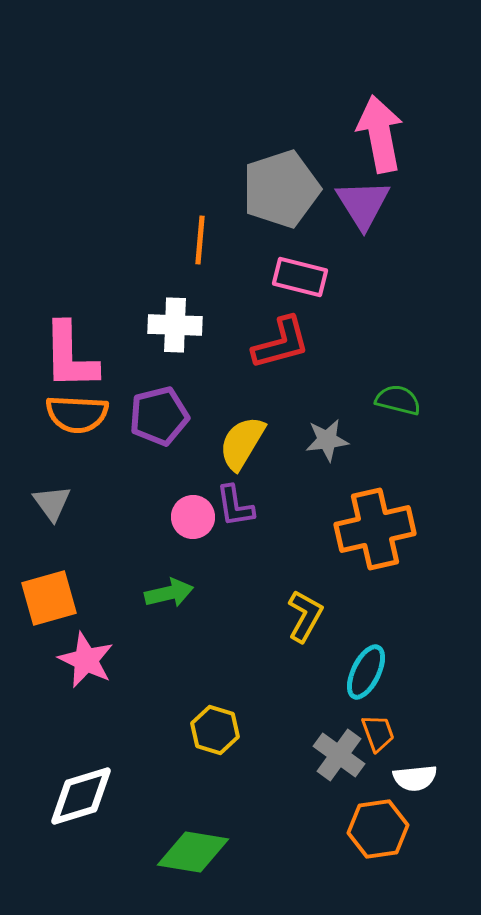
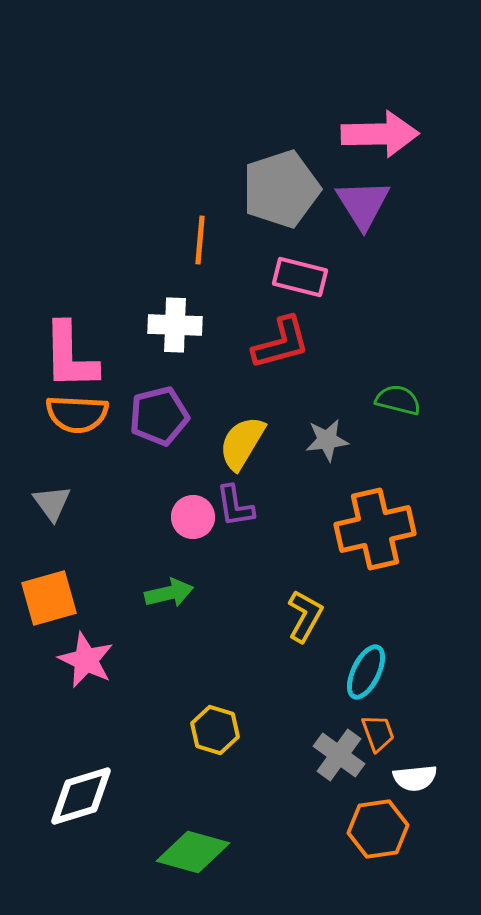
pink arrow: rotated 100 degrees clockwise
green diamond: rotated 6 degrees clockwise
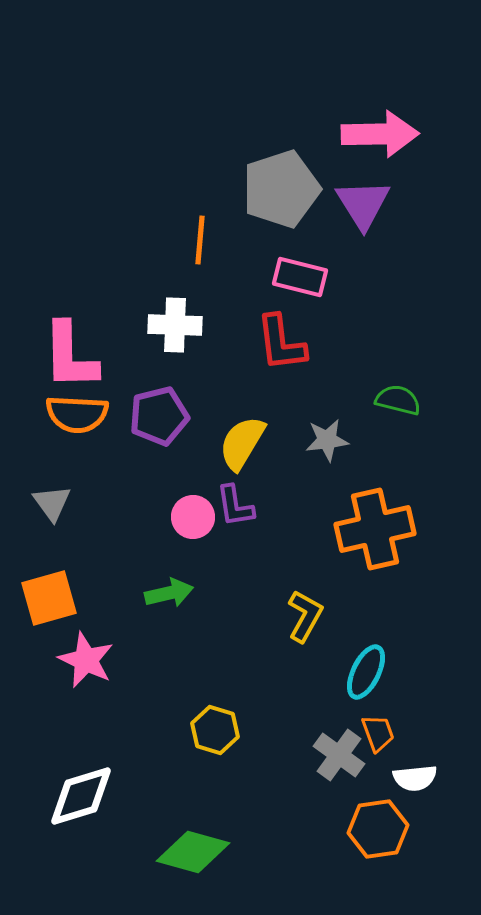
red L-shape: rotated 98 degrees clockwise
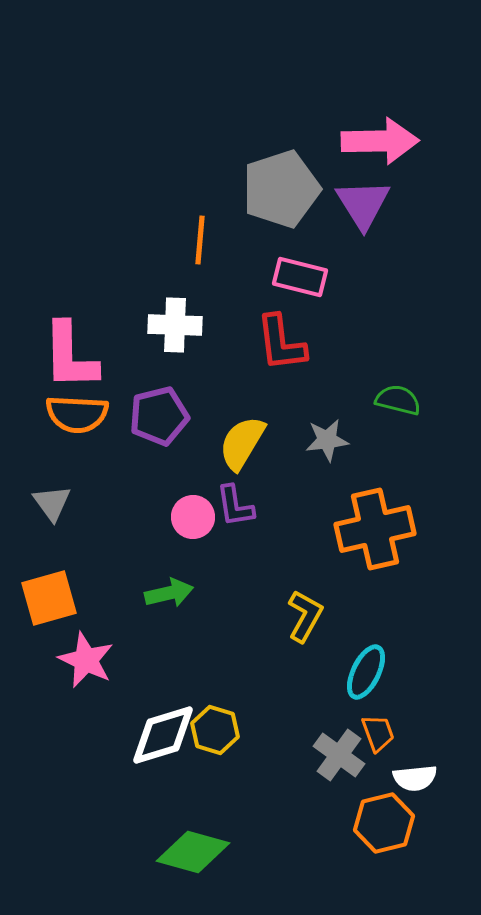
pink arrow: moved 7 px down
white diamond: moved 82 px right, 61 px up
orange hexagon: moved 6 px right, 6 px up; rotated 6 degrees counterclockwise
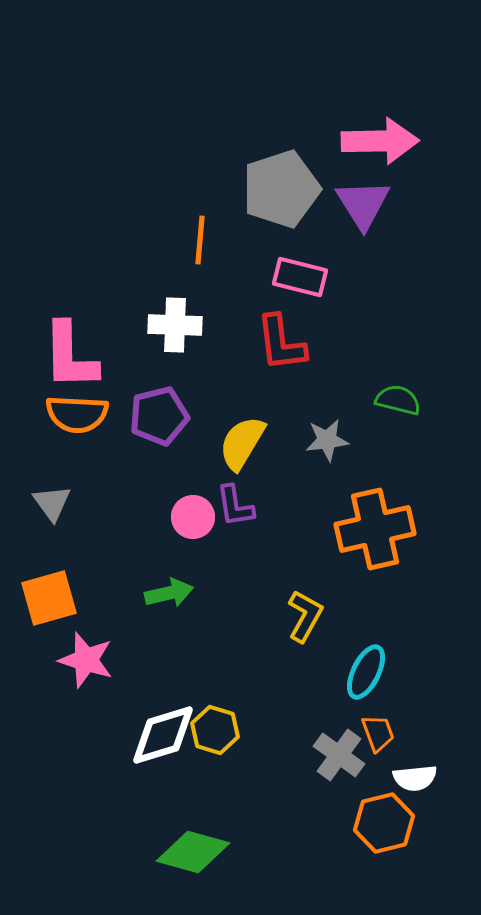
pink star: rotated 8 degrees counterclockwise
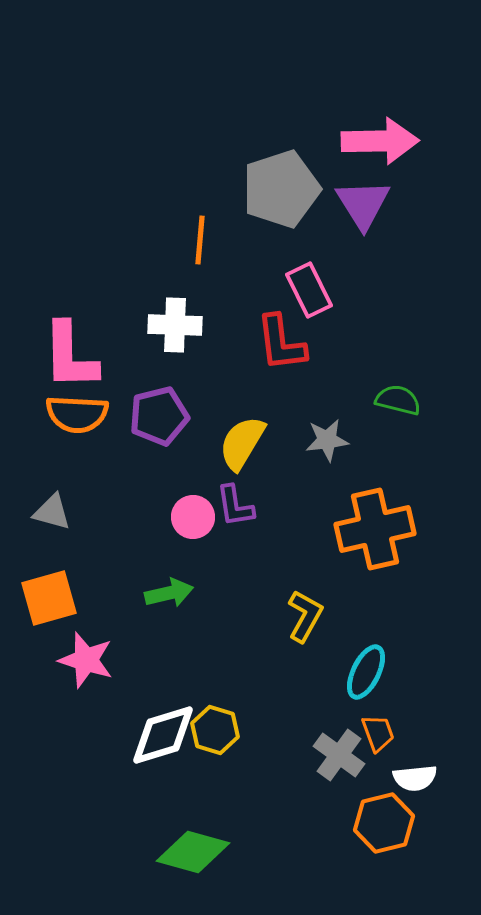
pink rectangle: moved 9 px right, 13 px down; rotated 50 degrees clockwise
gray triangle: moved 9 px down; rotated 39 degrees counterclockwise
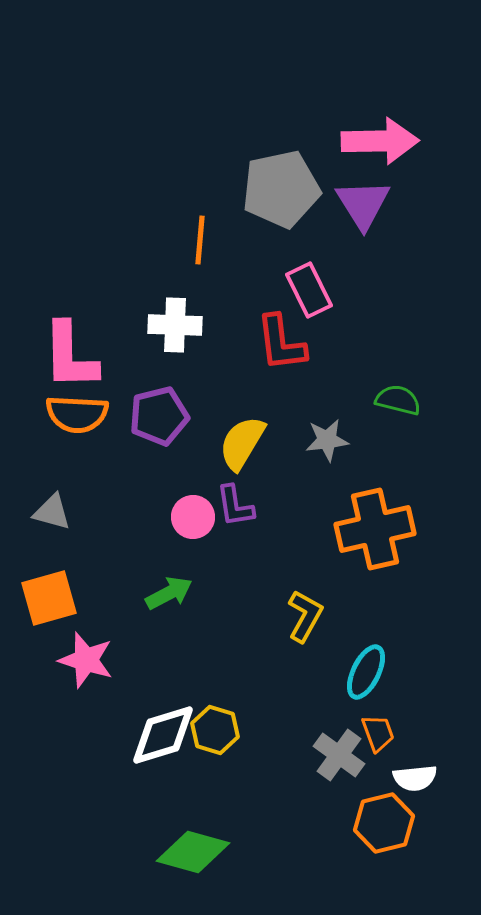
gray pentagon: rotated 6 degrees clockwise
green arrow: rotated 15 degrees counterclockwise
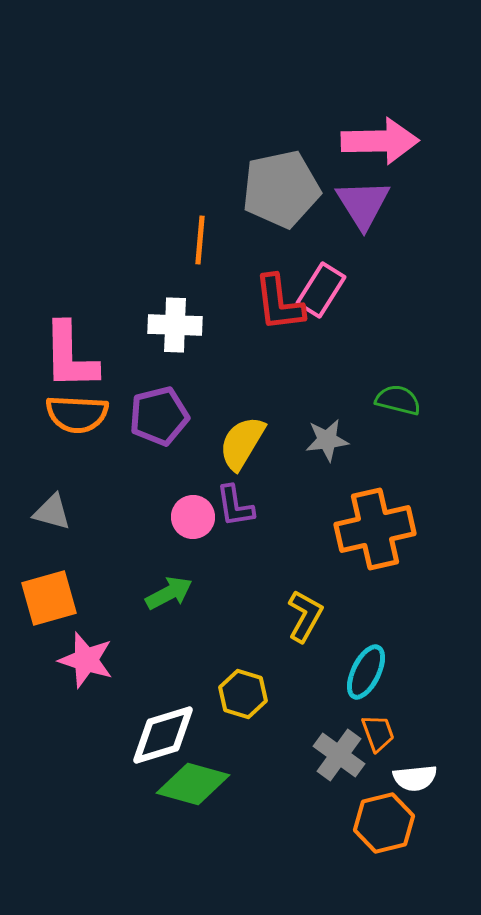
pink rectangle: moved 12 px right; rotated 58 degrees clockwise
red L-shape: moved 2 px left, 40 px up
yellow hexagon: moved 28 px right, 36 px up
green diamond: moved 68 px up
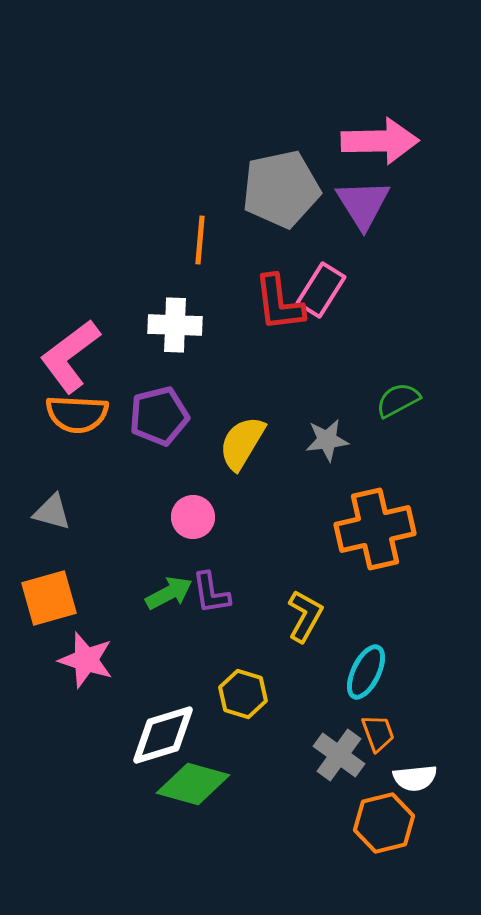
pink L-shape: rotated 54 degrees clockwise
green semicircle: rotated 42 degrees counterclockwise
purple L-shape: moved 24 px left, 87 px down
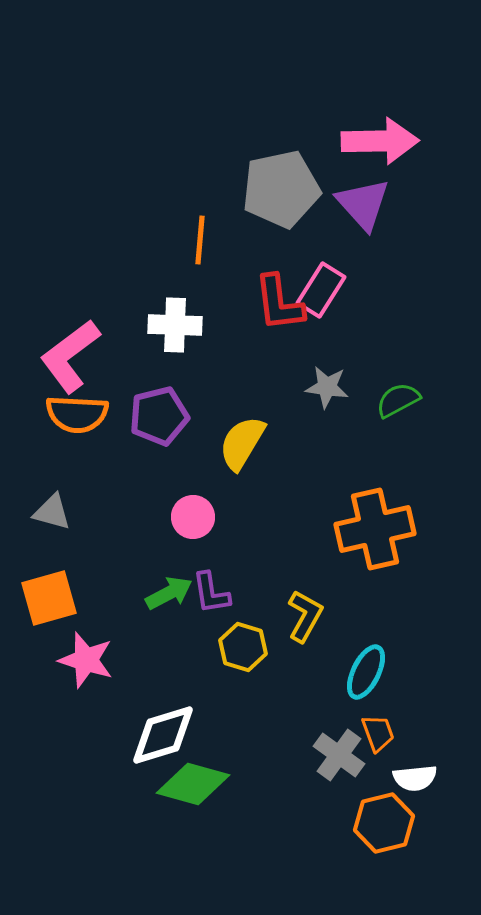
purple triangle: rotated 10 degrees counterclockwise
gray star: moved 53 px up; rotated 15 degrees clockwise
yellow hexagon: moved 47 px up
